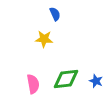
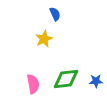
yellow star: rotated 30 degrees counterclockwise
blue star: rotated 24 degrees counterclockwise
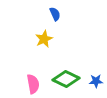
green diamond: rotated 32 degrees clockwise
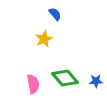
blue semicircle: rotated 16 degrees counterclockwise
green diamond: moved 1 px left, 1 px up; rotated 24 degrees clockwise
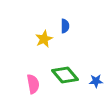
blue semicircle: moved 10 px right, 12 px down; rotated 40 degrees clockwise
green diamond: moved 3 px up
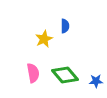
pink semicircle: moved 11 px up
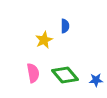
yellow star: moved 1 px down
blue star: moved 1 px up
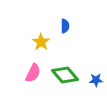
yellow star: moved 3 px left, 2 px down; rotated 12 degrees counterclockwise
pink semicircle: rotated 36 degrees clockwise
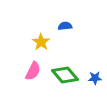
blue semicircle: rotated 96 degrees counterclockwise
pink semicircle: moved 2 px up
blue star: moved 1 px left, 2 px up
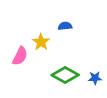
pink semicircle: moved 13 px left, 15 px up
green diamond: rotated 20 degrees counterclockwise
